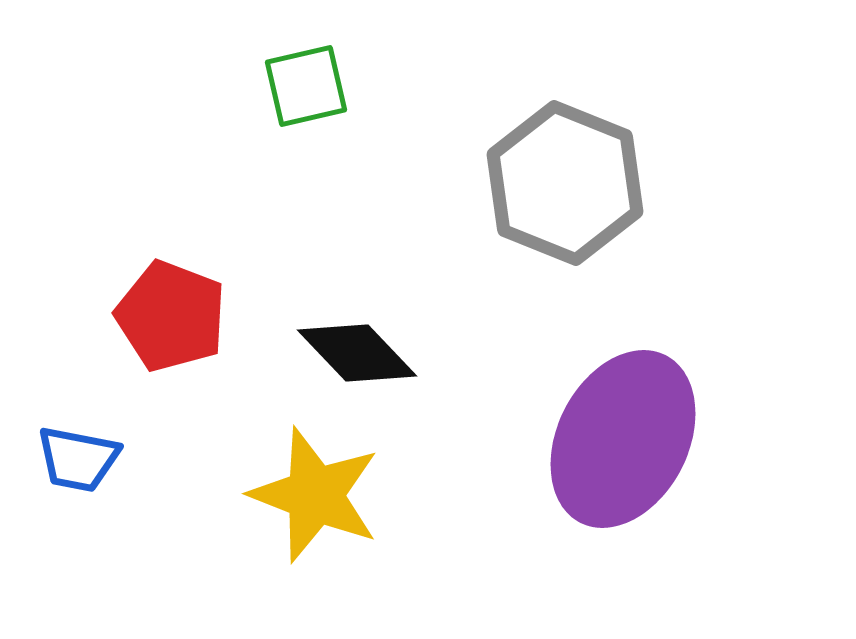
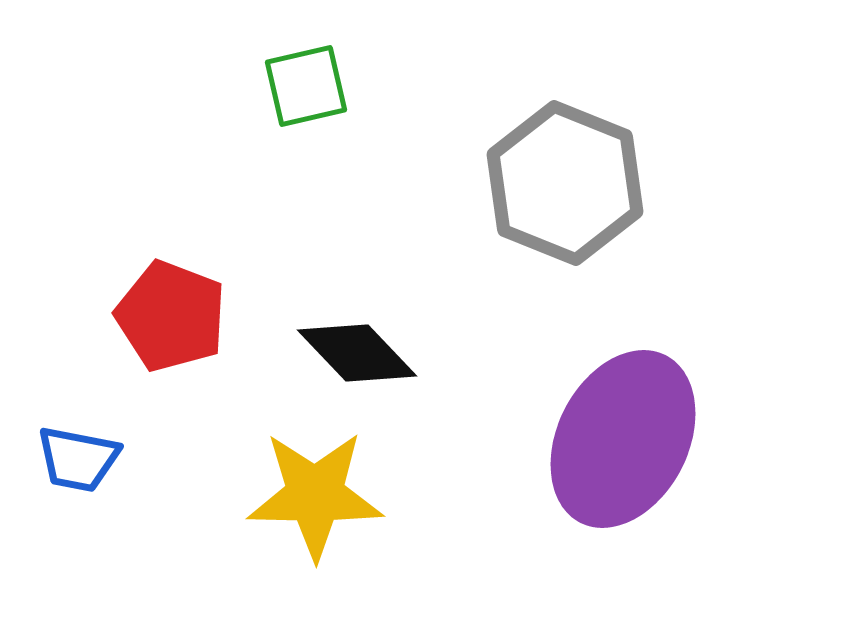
yellow star: rotated 20 degrees counterclockwise
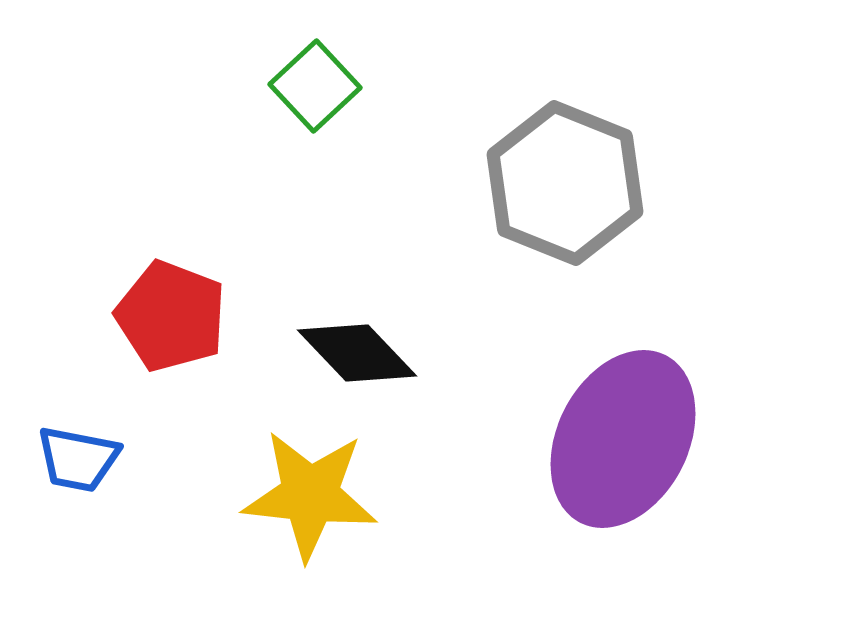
green square: moved 9 px right; rotated 30 degrees counterclockwise
yellow star: moved 5 px left; rotated 5 degrees clockwise
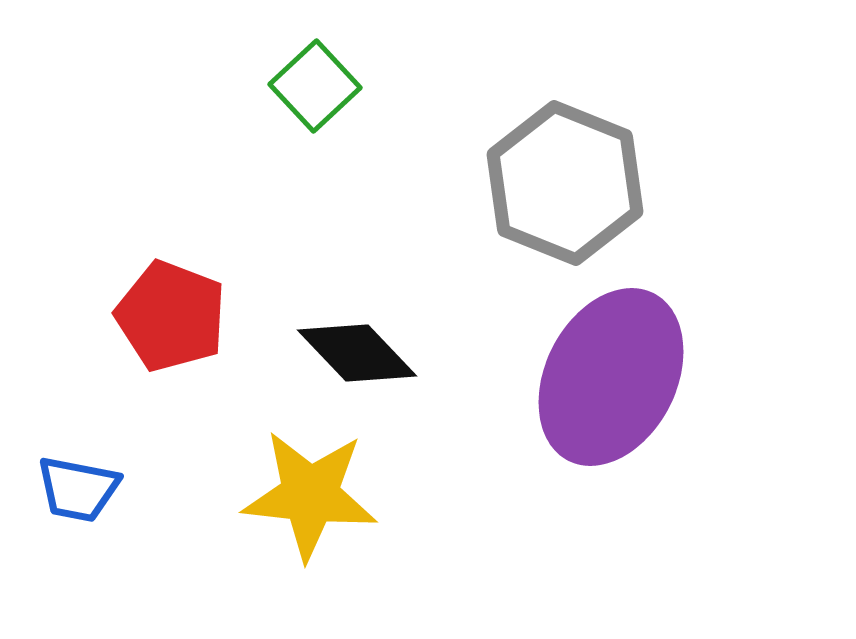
purple ellipse: moved 12 px left, 62 px up
blue trapezoid: moved 30 px down
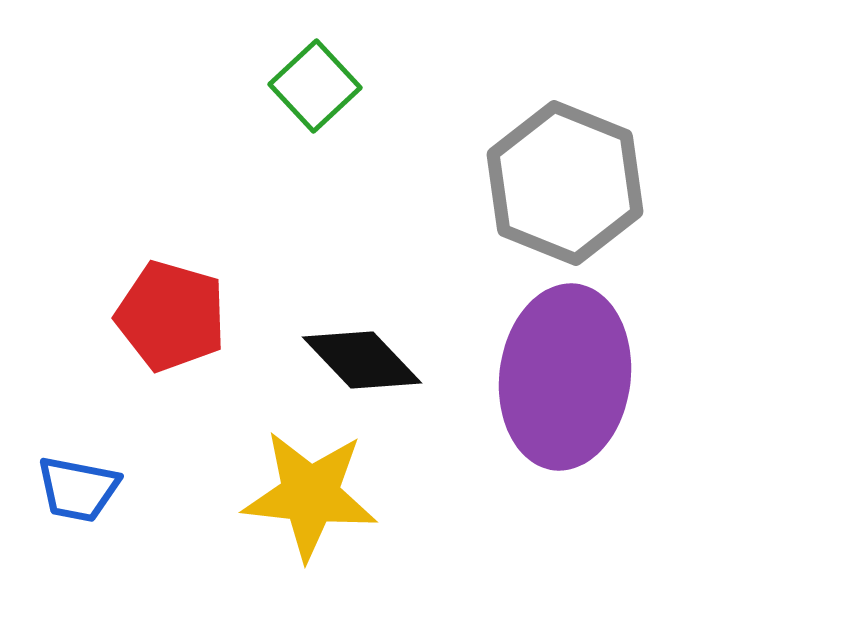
red pentagon: rotated 5 degrees counterclockwise
black diamond: moved 5 px right, 7 px down
purple ellipse: moved 46 px left; rotated 20 degrees counterclockwise
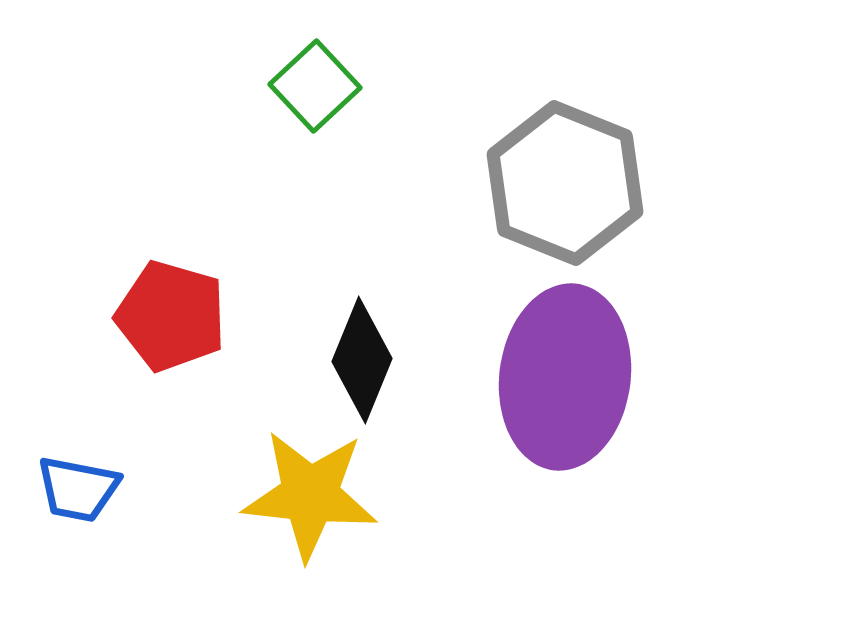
black diamond: rotated 66 degrees clockwise
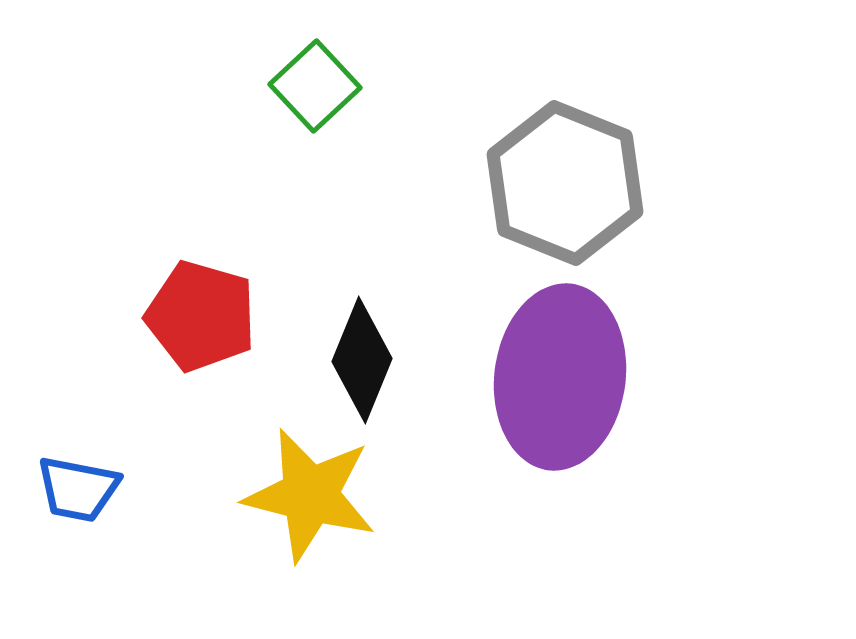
red pentagon: moved 30 px right
purple ellipse: moved 5 px left
yellow star: rotated 8 degrees clockwise
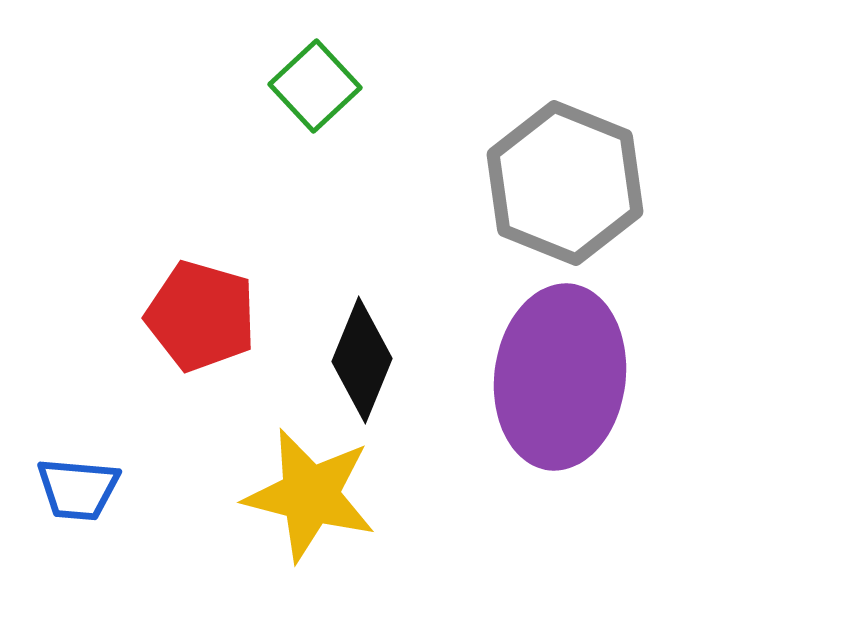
blue trapezoid: rotated 6 degrees counterclockwise
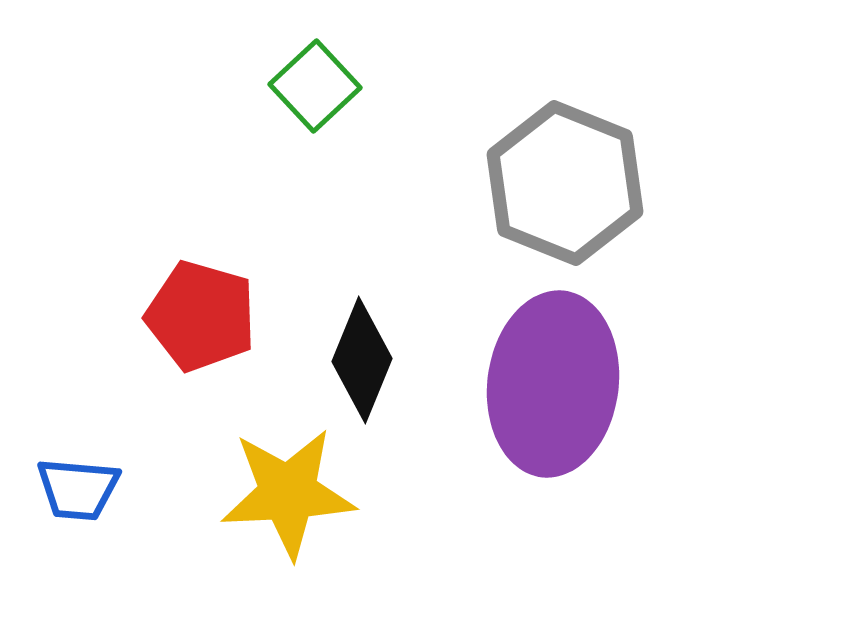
purple ellipse: moved 7 px left, 7 px down
yellow star: moved 22 px left, 2 px up; rotated 17 degrees counterclockwise
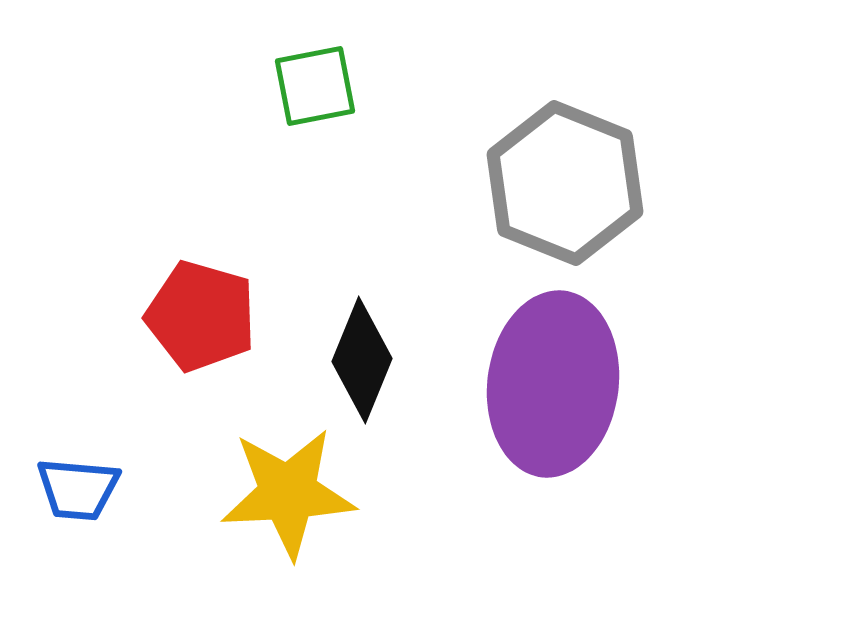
green square: rotated 32 degrees clockwise
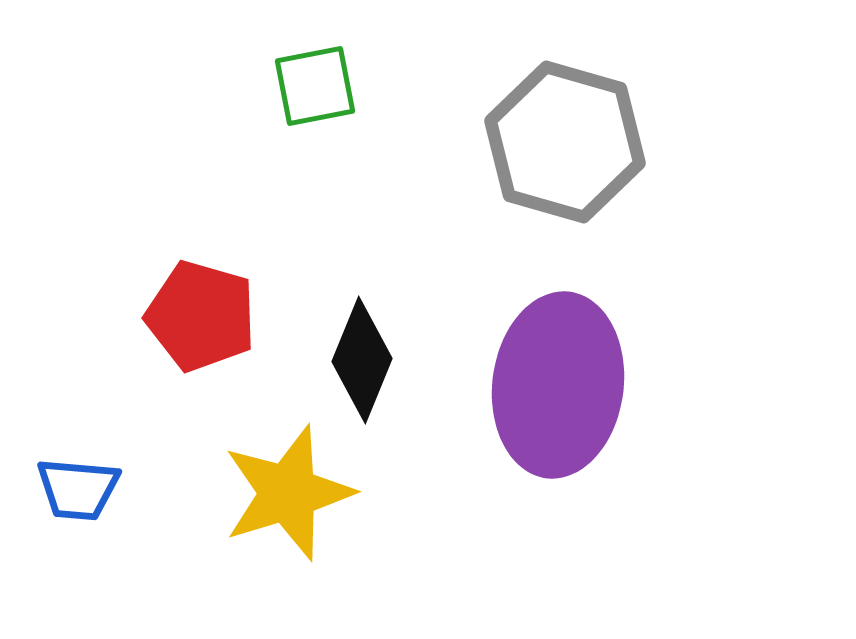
gray hexagon: moved 41 px up; rotated 6 degrees counterclockwise
purple ellipse: moved 5 px right, 1 px down
yellow star: rotated 14 degrees counterclockwise
